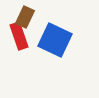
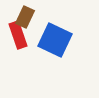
red rectangle: moved 1 px left, 1 px up
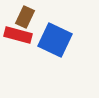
red rectangle: rotated 56 degrees counterclockwise
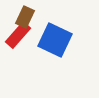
red rectangle: rotated 64 degrees counterclockwise
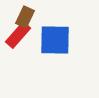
blue square: rotated 24 degrees counterclockwise
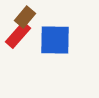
brown rectangle: rotated 15 degrees clockwise
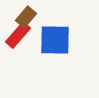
brown rectangle: moved 1 px right
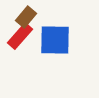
red rectangle: moved 2 px right, 1 px down
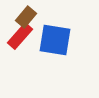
blue square: rotated 8 degrees clockwise
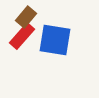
red rectangle: moved 2 px right
